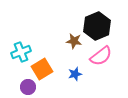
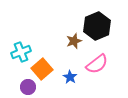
brown star: rotated 28 degrees counterclockwise
pink semicircle: moved 4 px left, 8 px down
orange square: rotated 10 degrees counterclockwise
blue star: moved 5 px left, 3 px down; rotated 24 degrees counterclockwise
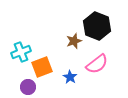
black hexagon: rotated 16 degrees counterclockwise
orange square: moved 2 px up; rotated 20 degrees clockwise
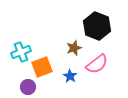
brown star: moved 7 px down
blue star: moved 1 px up
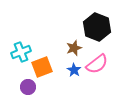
black hexagon: moved 1 px down
blue star: moved 4 px right, 6 px up
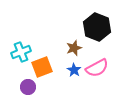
pink semicircle: moved 4 px down; rotated 10 degrees clockwise
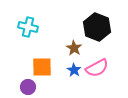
brown star: rotated 21 degrees counterclockwise
cyan cross: moved 7 px right, 25 px up; rotated 36 degrees clockwise
orange square: rotated 20 degrees clockwise
